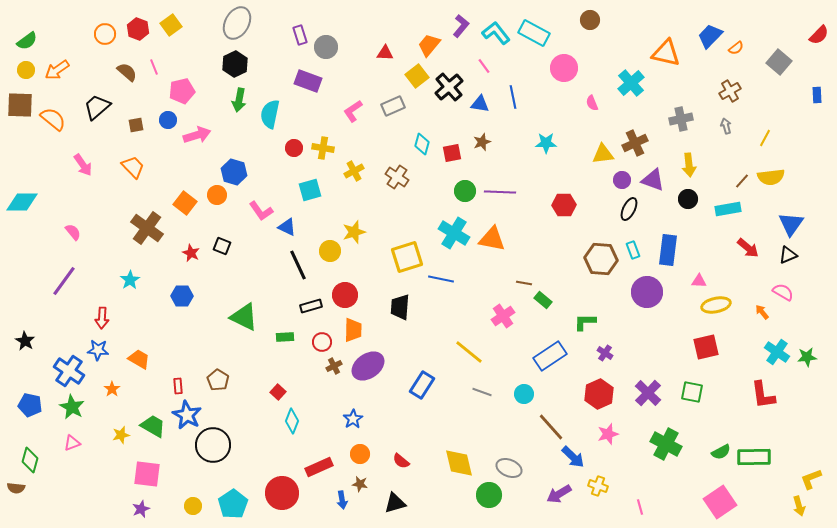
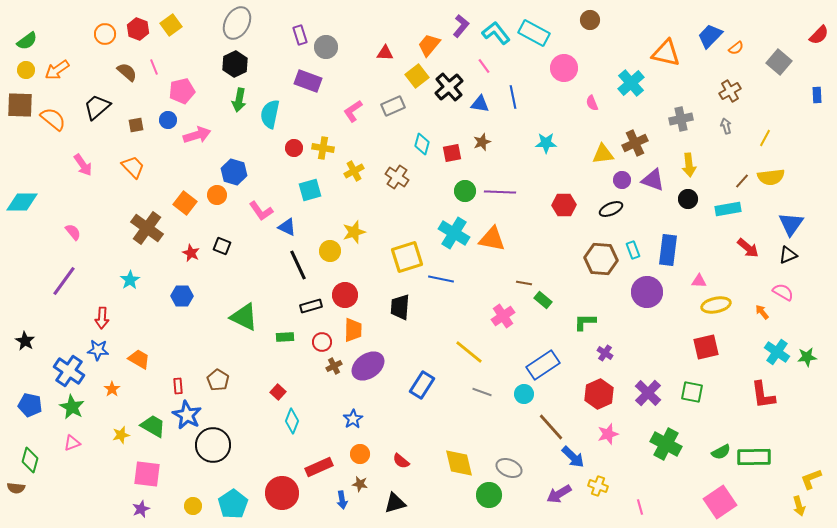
black ellipse at (629, 209): moved 18 px left; rotated 40 degrees clockwise
blue rectangle at (550, 356): moved 7 px left, 9 px down
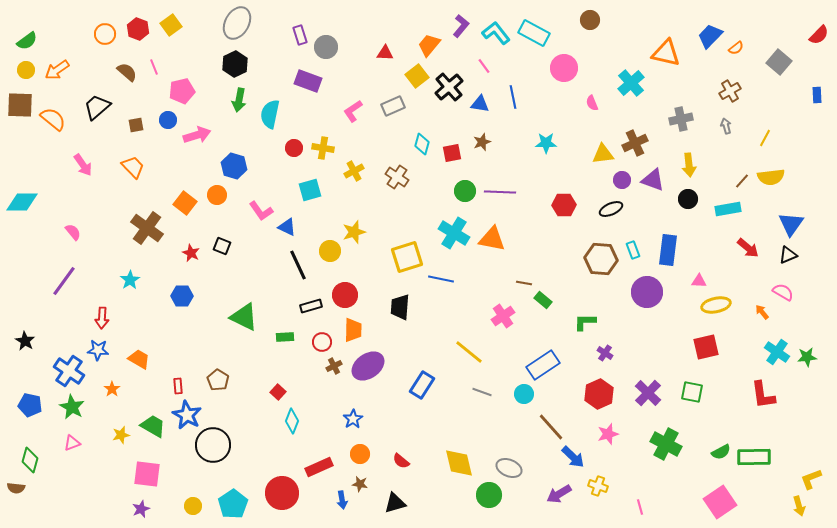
blue hexagon at (234, 172): moved 6 px up
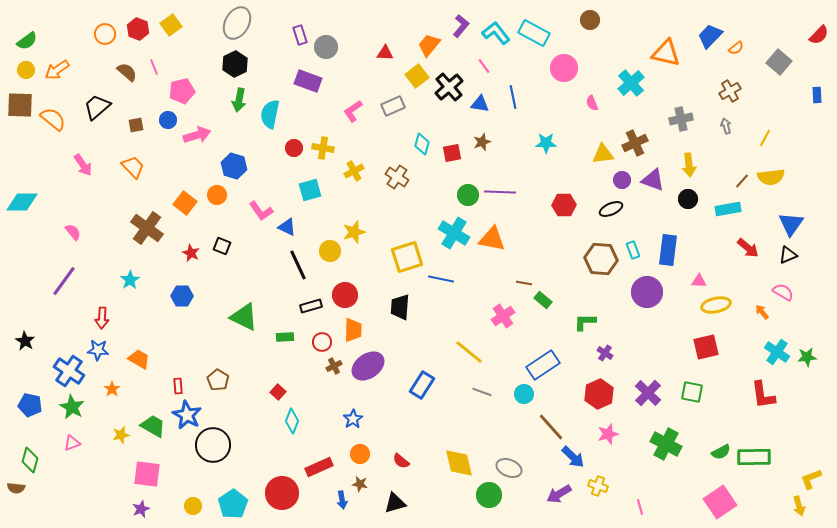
green circle at (465, 191): moved 3 px right, 4 px down
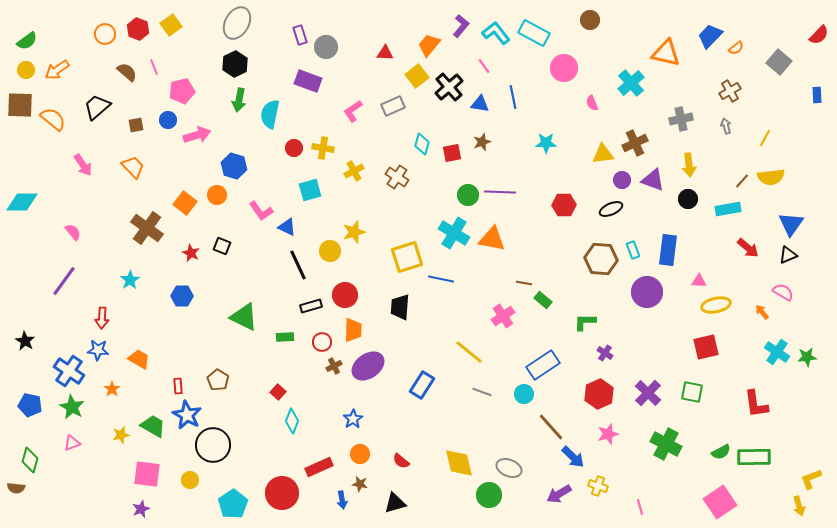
red L-shape at (763, 395): moved 7 px left, 9 px down
yellow circle at (193, 506): moved 3 px left, 26 px up
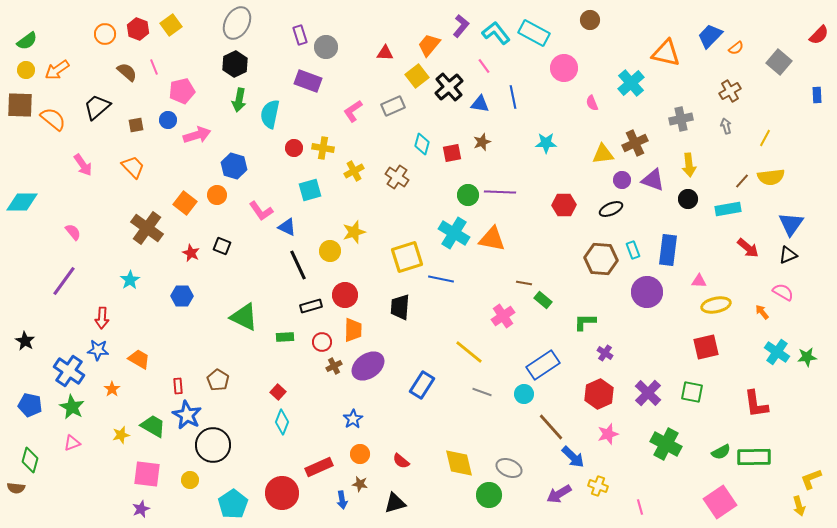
cyan diamond at (292, 421): moved 10 px left, 1 px down
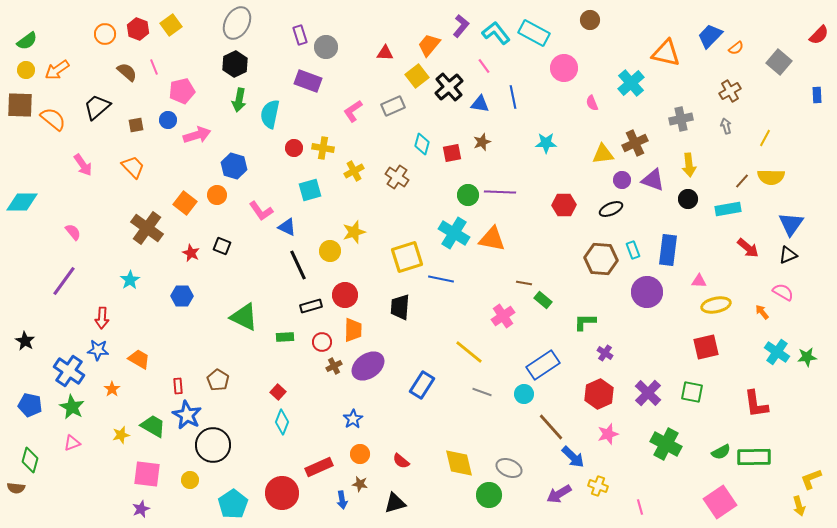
yellow semicircle at (771, 177): rotated 8 degrees clockwise
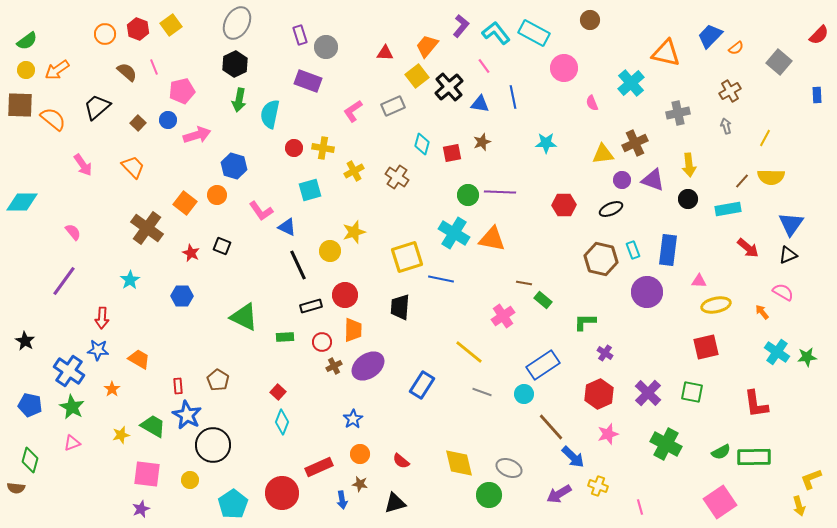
orange trapezoid at (429, 45): moved 2 px left, 1 px down
gray cross at (681, 119): moved 3 px left, 6 px up
brown square at (136, 125): moved 2 px right, 2 px up; rotated 35 degrees counterclockwise
brown hexagon at (601, 259): rotated 8 degrees clockwise
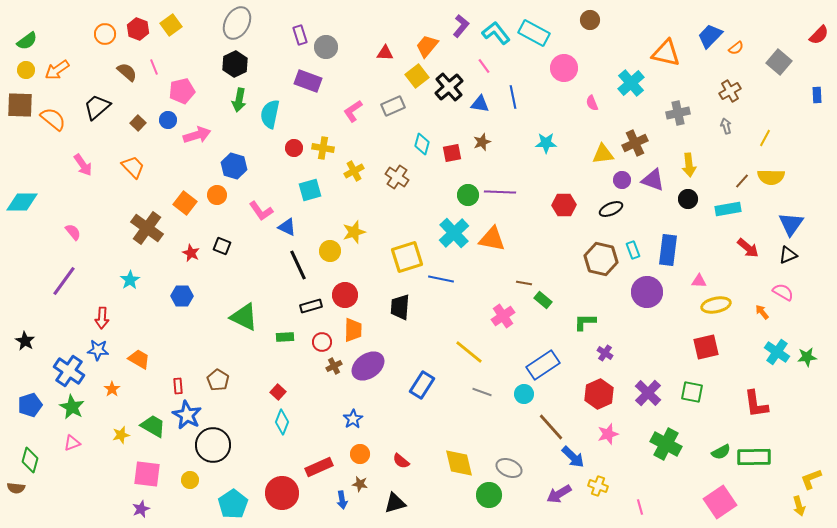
cyan cross at (454, 233): rotated 16 degrees clockwise
blue pentagon at (30, 405): rotated 30 degrees counterclockwise
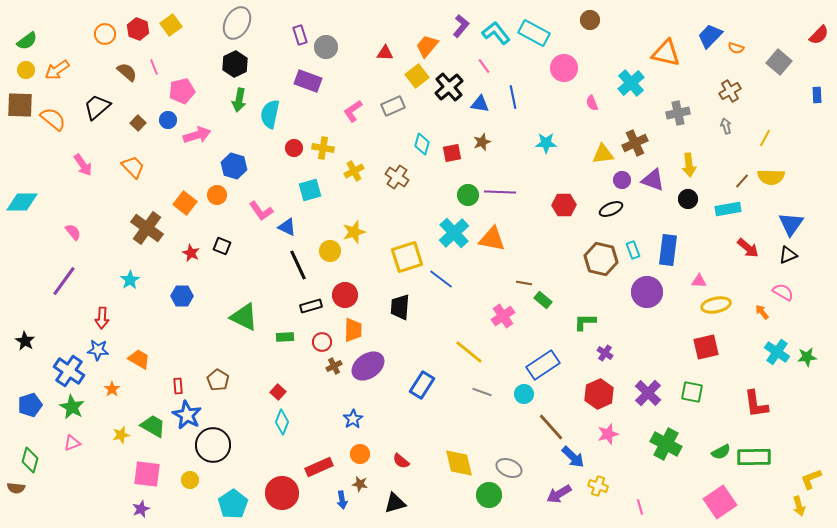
orange semicircle at (736, 48): rotated 56 degrees clockwise
blue line at (441, 279): rotated 25 degrees clockwise
